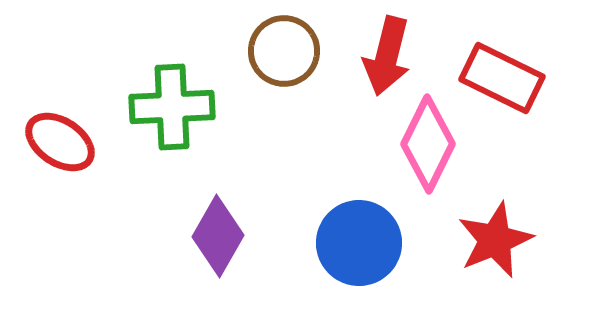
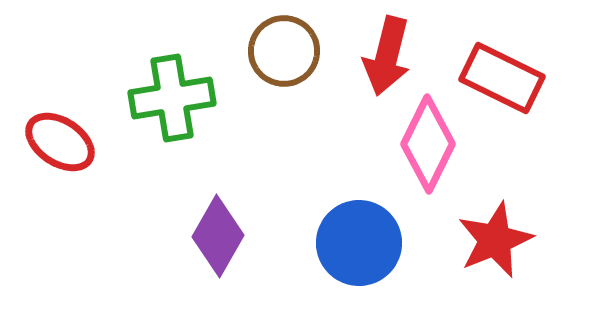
green cross: moved 9 px up; rotated 6 degrees counterclockwise
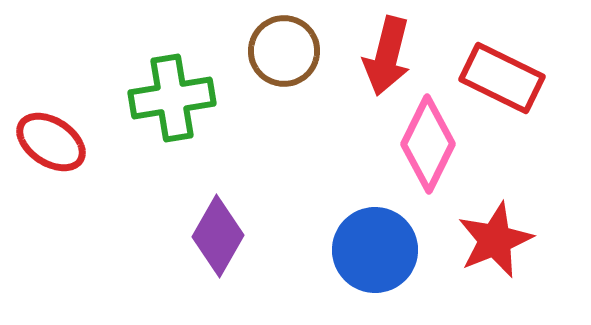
red ellipse: moved 9 px left
blue circle: moved 16 px right, 7 px down
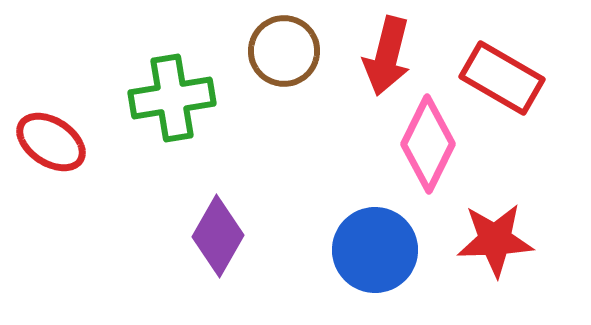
red rectangle: rotated 4 degrees clockwise
red star: rotated 20 degrees clockwise
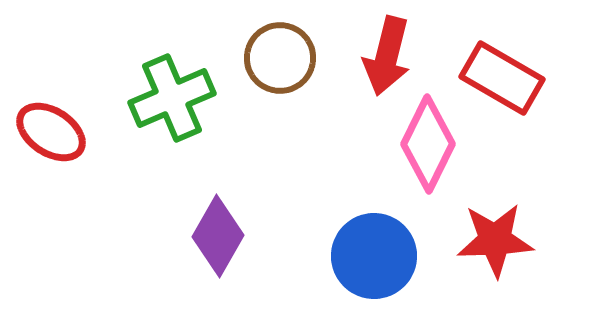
brown circle: moved 4 px left, 7 px down
green cross: rotated 14 degrees counterclockwise
red ellipse: moved 10 px up
blue circle: moved 1 px left, 6 px down
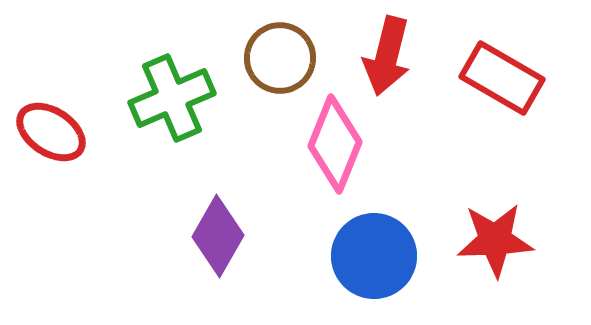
pink diamond: moved 93 px left; rotated 4 degrees counterclockwise
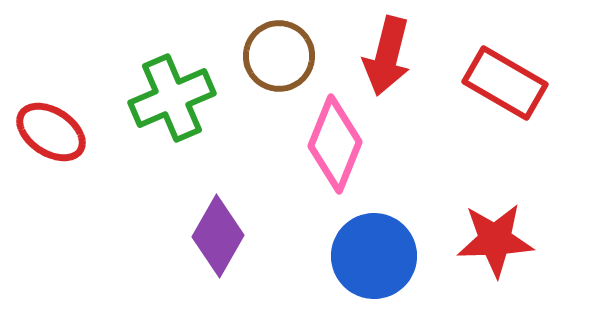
brown circle: moved 1 px left, 2 px up
red rectangle: moved 3 px right, 5 px down
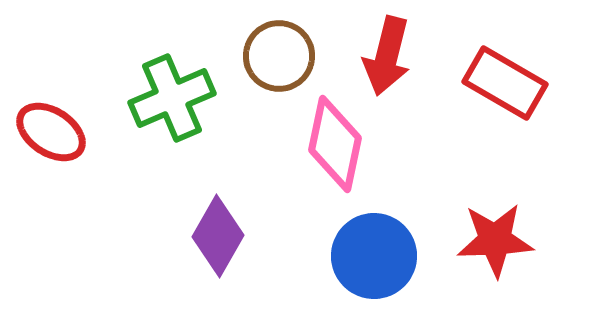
pink diamond: rotated 10 degrees counterclockwise
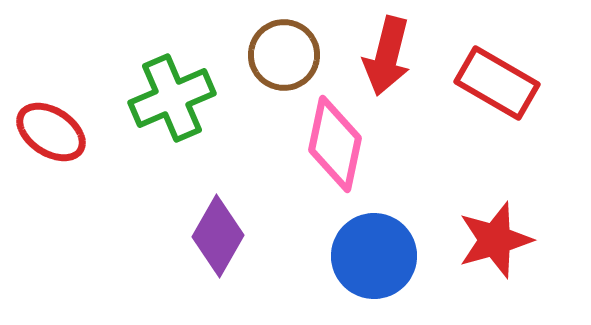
brown circle: moved 5 px right, 1 px up
red rectangle: moved 8 px left
red star: rotated 14 degrees counterclockwise
